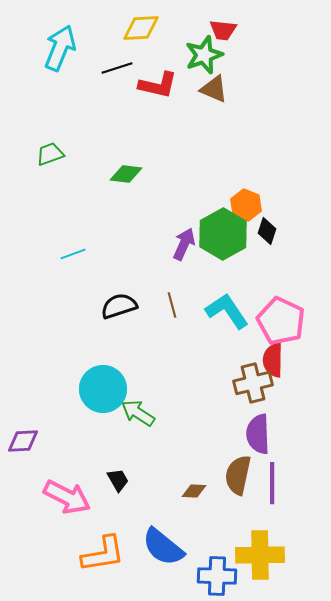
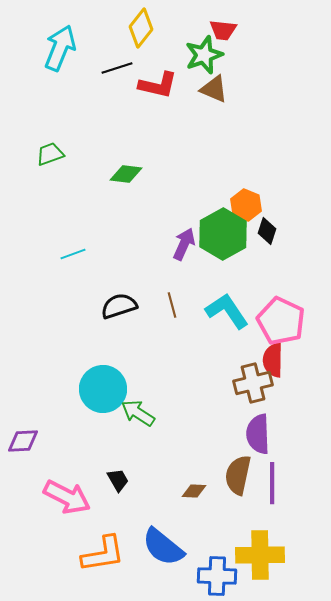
yellow diamond: rotated 48 degrees counterclockwise
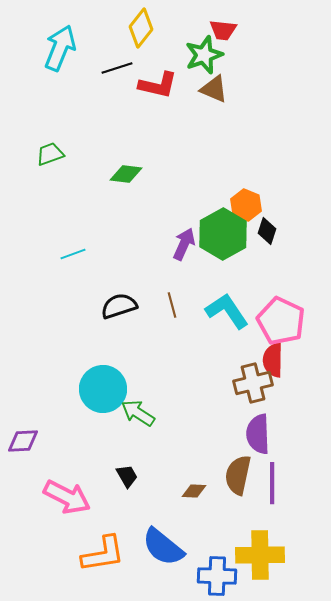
black trapezoid: moved 9 px right, 4 px up
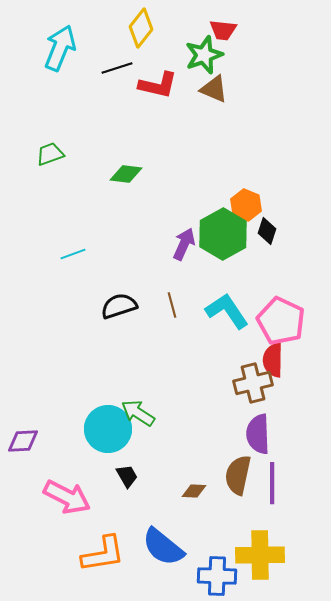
cyan circle: moved 5 px right, 40 px down
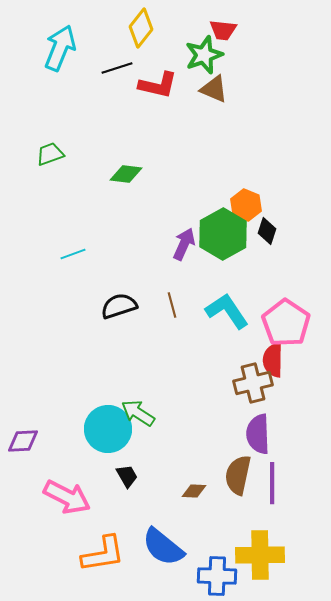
pink pentagon: moved 5 px right, 2 px down; rotated 9 degrees clockwise
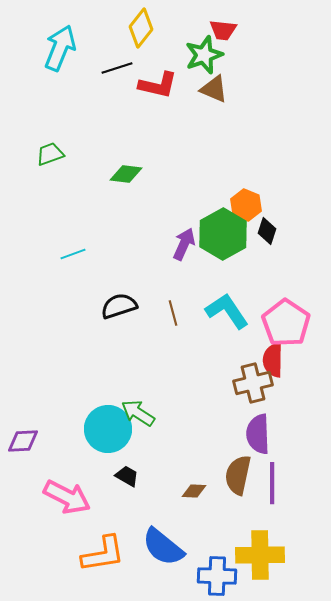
brown line: moved 1 px right, 8 px down
black trapezoid: rotated 30 degrees counterclockwise
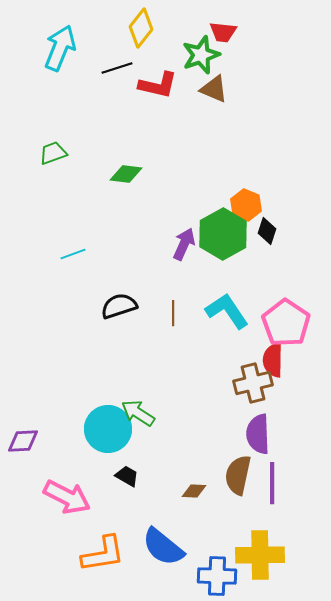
red trapezoid: moved 2 px down
green star: moved 3 px left
green trapezoid: moved 3 px right, 1 px up
brown line: rotated 15 degrees clockwise
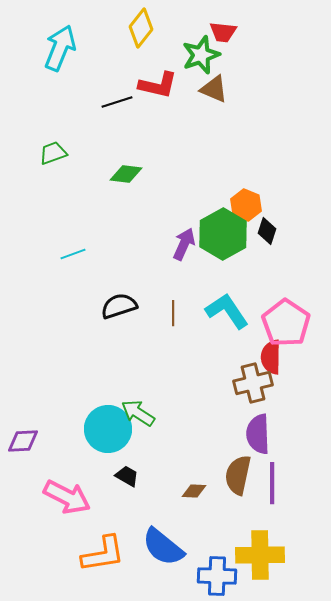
black line: moved 34 px down
red semicircle: moved 2 px left, 3 px up
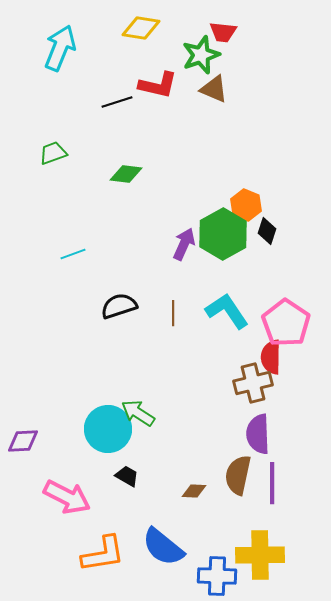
yellow diamond: rotated 60 degrees clockwise
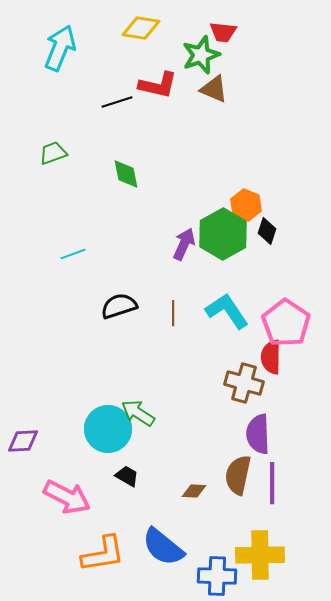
green diamond: rotated 72 degrees clockwise
brown cross: moved 9 px left; rotated 30 degrees clockwise
